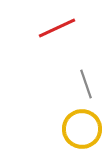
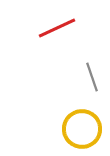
gray line: moved 6 px right, 7 px up
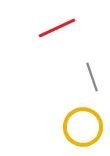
yellow circle: moved 1 px right, 2 px up
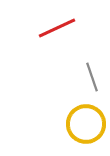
yellow circle: moved 3 px right, 3 px up
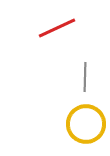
gray line: moved 7 px left; rotated 20 degrees clockwise
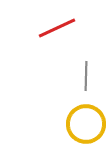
gray line: moved 1 px right, 1 px up
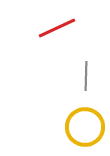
yellow circle: moved 1 px left, 3 px down
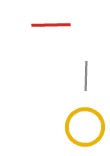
red line: moved 6 px left, 3 px up; rotated 24 degrees clockwise
